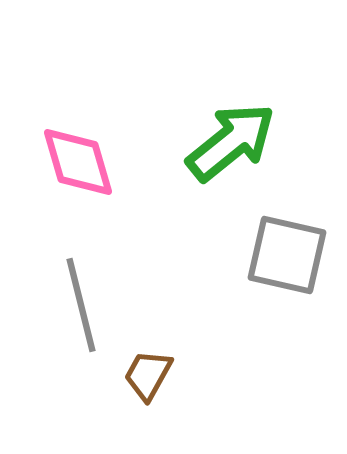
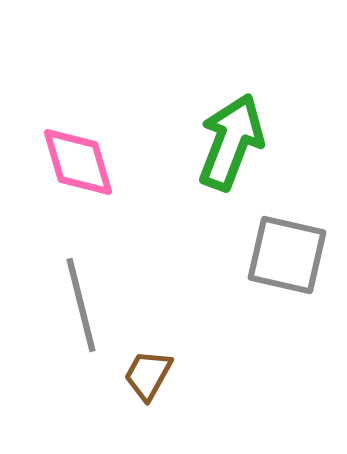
green arrow: rotated 30 degrees counterclockwise
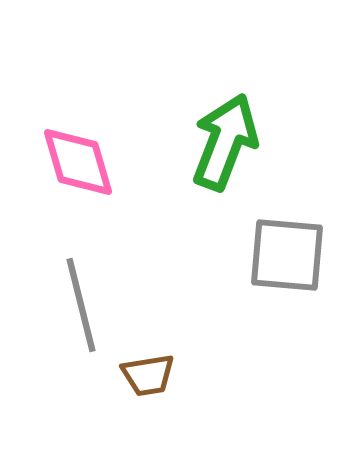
green arrow: moved 6 px left
gray square: rotated 8 degrees counterclockwise
brown trapezoid: rotated 128 degrees counterclockwise
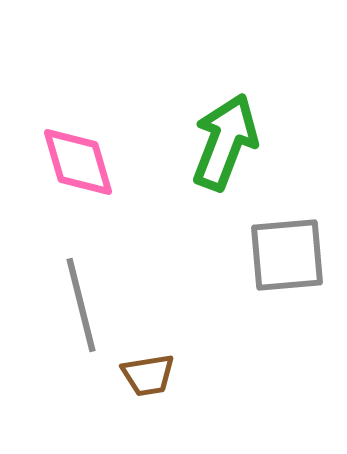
gray square: rotated 10 degrees counterclockwise
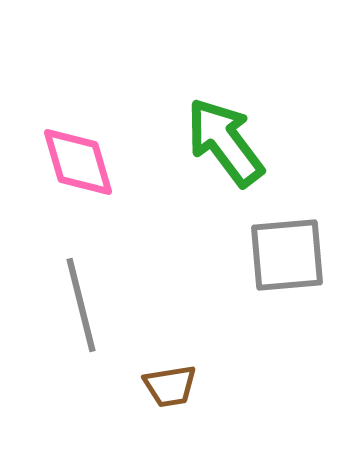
green arrow: rotated 58 degrees counterclockwise
brown trapezoid: moved 22 px right, 11 px down
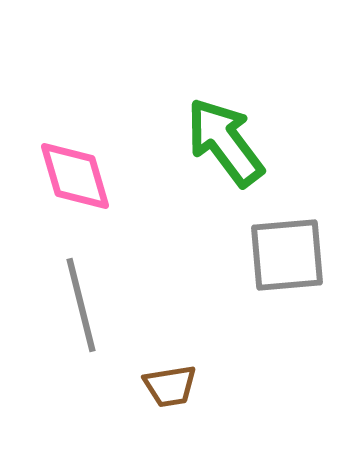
pink diamond: moved 3 px left, 14 px down
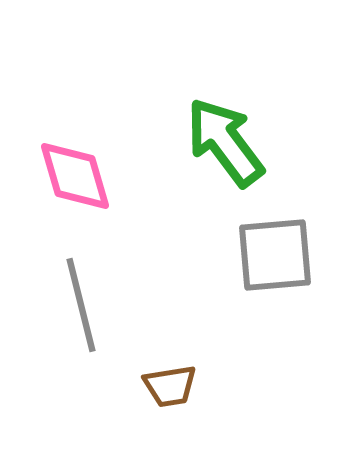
gray square: moved 12 px left
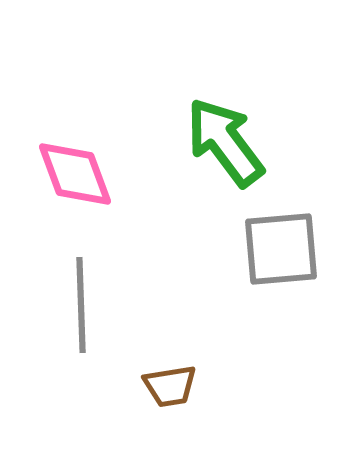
pink diamond: moved 2 px up; rotated 4 degrees counterclockwise
gray square: moved 6 px right, 6 px up
gray line: rotated 12 degrees clockwise
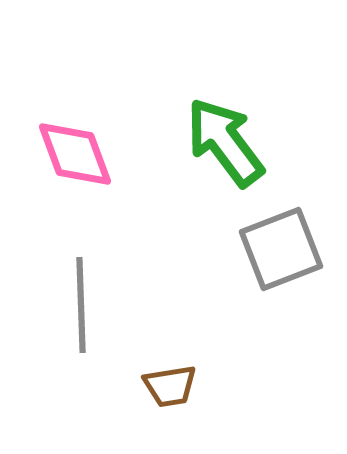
pink diamond: moved 20 px up
gray square: rotated 16 degrees counterclockwise
